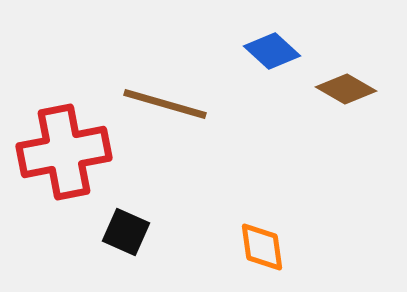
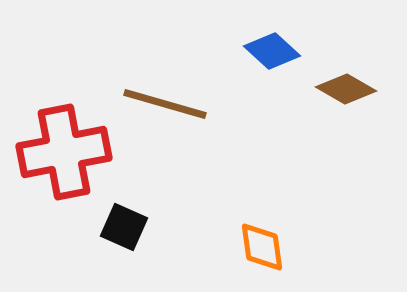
black square: moved 2 px left, 5 px up
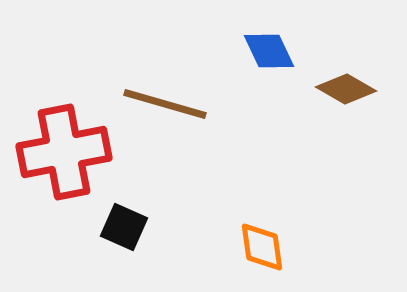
blue diamond: moved 3 px left; rotated 22 degrees clockwise
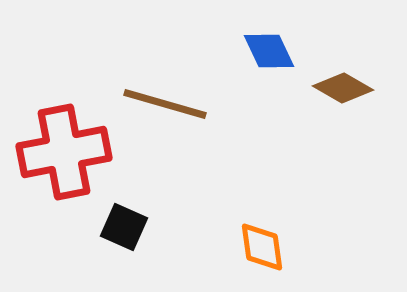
brown diamond: moved 3 px left, 1 px up
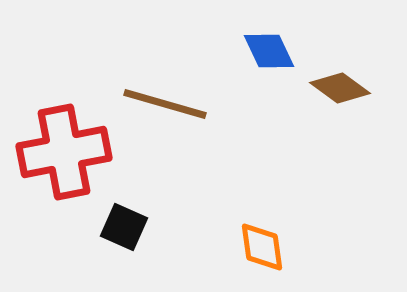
brown diamond: moved 3 px left; rotated 6 degrees clockwise
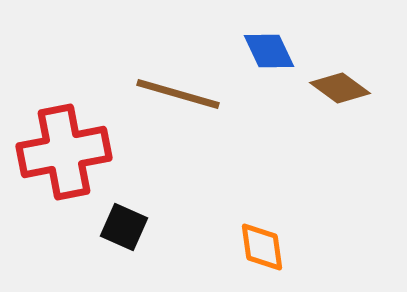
brown line: moved 13 px right, 10 px up
